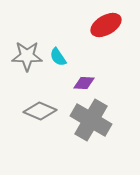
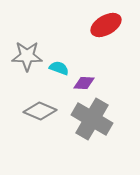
cyan semicircle: moved 1 px right, 11 px down; rotated 144 degrees clockwise
gray cross: moved 1 px right, 1 px up
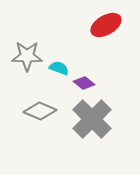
purple diamond: rotated 35 degrees clockwise
gray cross: rotated 15 degrees clockwise
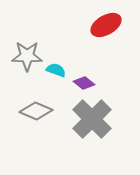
cyan semicircle: moved 3 px left, 2 px down
gray diamond: moved 4 px left
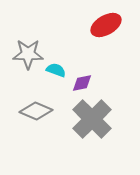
gray star: moved 1 px right, 2 px up
purple diamond: moved 2 px left; rotated 50 degrees counterclockwise
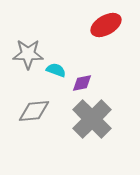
gray diamond: moved 2 px left; rotated 28 degrees counterclockwise
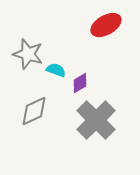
gray star: rotated 16 degrees clockwise
purple diamond: moved 2 px left; rotated 20 degrees counterclockwise
gray diamond: rotated 20 degrees counterclockwise
gray cross: moved 4 px right, 1 px down
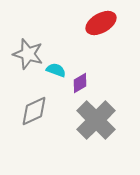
red ellipse: moved 5 px left, 2 px up
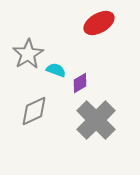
red ellipse: moved 2 px left
gray star: rotated 24 degrees clockwise
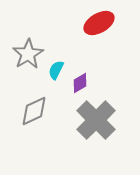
cyan semicircle: rotated 84 degrees counterclockwise
